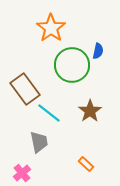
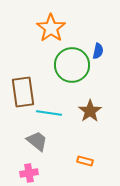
brown rectangle: moved 2 px left, 3 px down; rotated 28 degrees clockwise
cyan line: rotated 30 degrees counterclockwise
gray trapezoid: moved 2 px left, 1 px up; rotated 40 degrees counterclockwise
orange rectangle: moved 1 px left, 3 px up; rotated 28 degrees counterclockwise
pink cross: moved 7 px right; rotated 30 degrees clockwise
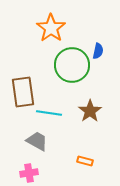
gray trapezoid: rotated 10 degrees counterclockwise
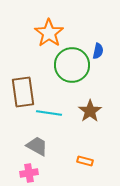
orange star: moved 2 px left, 5 px down
gray trapezoid: moved 5 px down
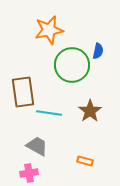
orange star: moved 3 px up; rotated 24 degrees clockwise
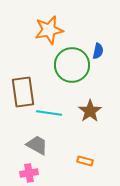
gray trapezoid: moved 1 px up
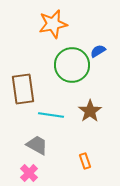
orange star: moved 4 px right, 6 px up
blue semicircle: rotated 133 degrees counterclockwise
brown rectangle: moved 3 px up
cyan line: moved 2 px right, 2 px down
orange rectangle: rotated 56 degrees clockwise
pink cross: rotated 36 degrees counterclockwise
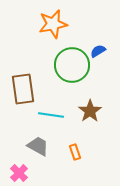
gray trapezoid: moved 1 px right, 1 px down
orange rectangle: moved 10 px left, 9 px up
pink cross: moved 10 px left
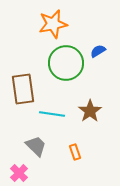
green circle: moved 6 px left, 2 px up
cyan line: moved 1 px right, 1 px up
gray trapezoid: moved 2 px left; rotated 15 degrees clockwise
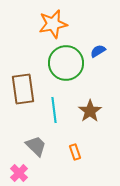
cyan line: moved 2 px right, 4 px up; rotated 75 degrees clockwise
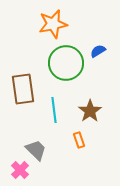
gray trapezoid: moved 4 px down
orange rectangle: moved 4 px right, 12 px up
pink cross: moved 1 px right, 3 px up
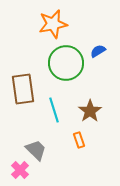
cyan line: rotated 10 degrees counterclockwise
